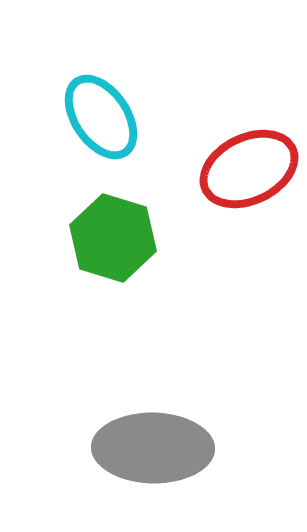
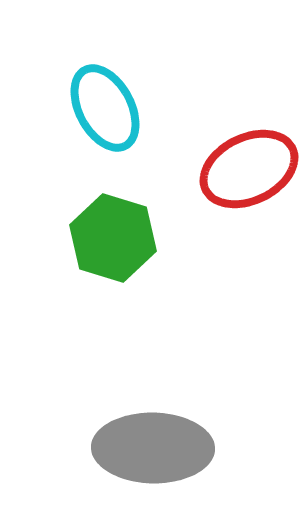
cyan ellipse: moved 4 px right, 9 px up; rotated 6 degrees clockwise
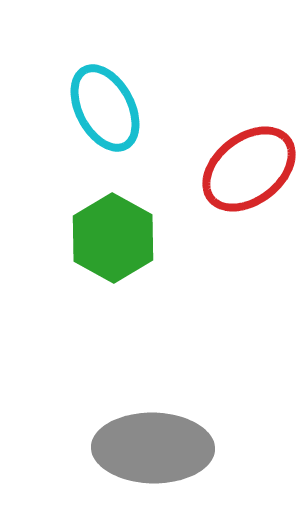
red ellipse: rotated 12 degrees counterclockwise
green hexagon: rotated 12 degrees clockwise
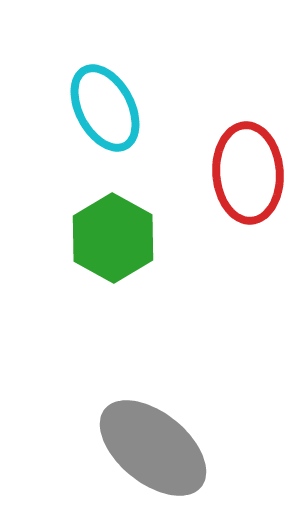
red ellipse: moved 1 px left, 4 px down; rotated 56 degrees counterclockwise
gray ellipse: rotated 38 degrees clockwise
